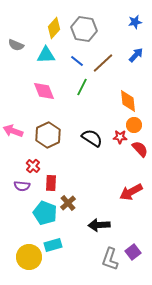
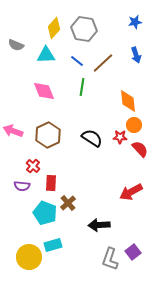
blue arrow: rotated 119 degrees clockwise
green line: rotated 18 degrees counterclockwise
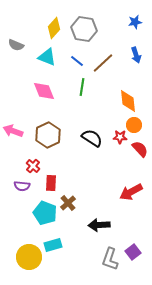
cyan triangle: moved 1 px right, 2 px down; rotated 24 degrees clockwise
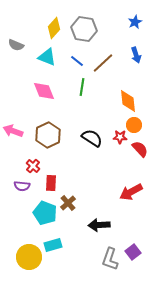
blue star: rotated 16 degrees counterclockwise
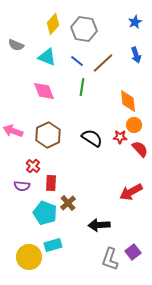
yellow diamond: moved 1 px left, 4 px up
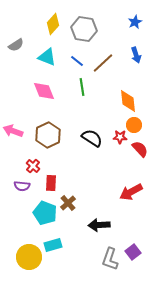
gray semicircle: rotated 56 degrees counterclockwise
green line: rotated 18 degrees counterclockwise
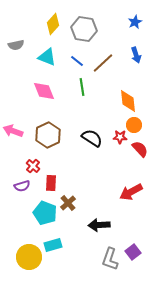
gray semicircle: rotated 21 degrees clockwise
purple semicircle: rotated 21 degrees counterclockwise
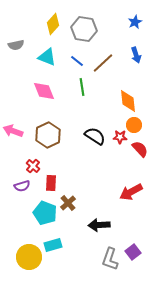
black semicircle: moved 3 px right, 2 px up
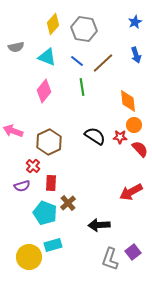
gray semicircle: moved 2 px down
pink diamond: rotated 60 degrees clockwise
brown hexagon: moved 1 px right, 7 px down
